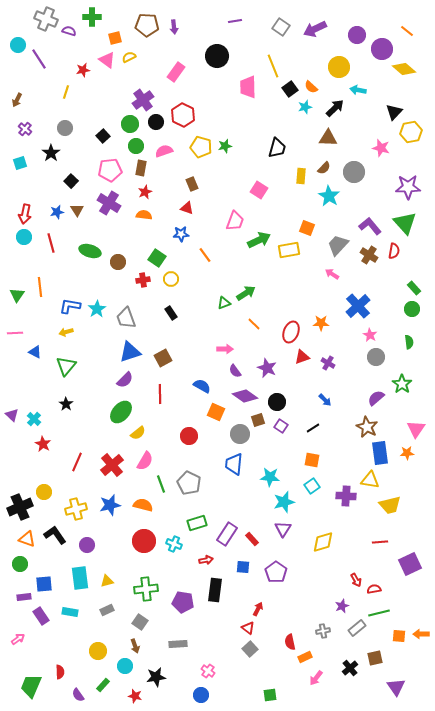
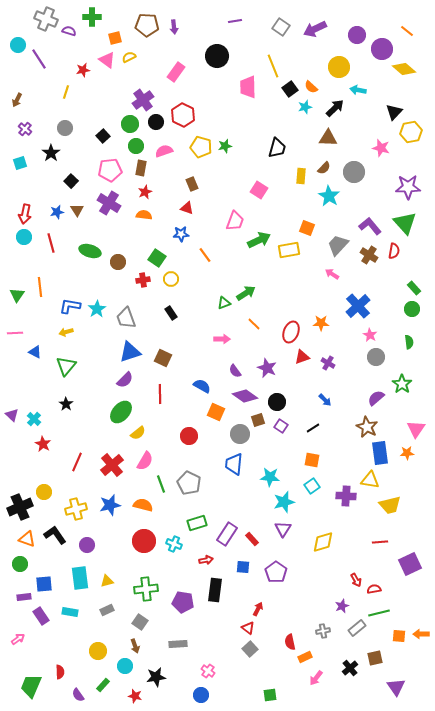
pink arrow at (225, 349): moved 3 px left, 10 px up
brown square at (163, 358): rotated 36 degrees counterclockwise
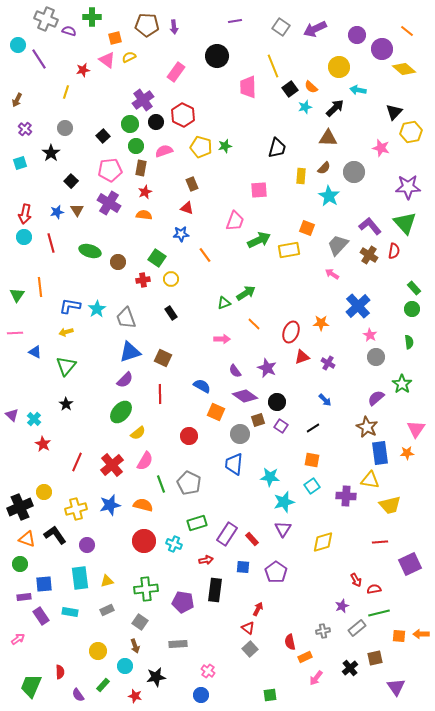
pink square at (259, 190): rotated 36 degrees counterclockwise
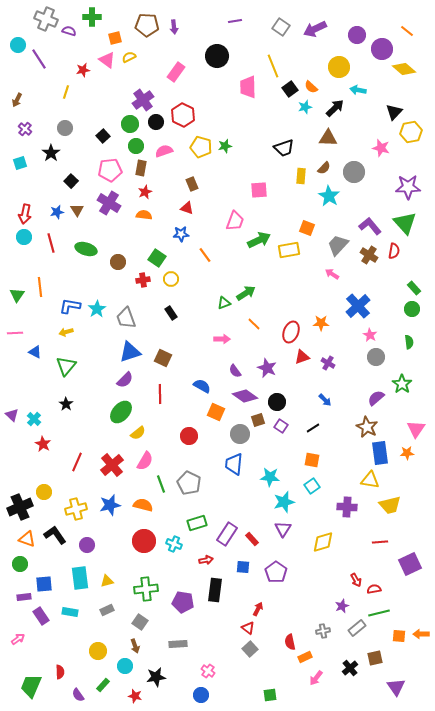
black trapezoid at (277, 148): moved 7 px right; rotated 55 degrees clockwise
green ellipse at (90, 251): moved 4 px left, 2 px up
purple cross at (346, 496): moved 1 px right, 11 px down
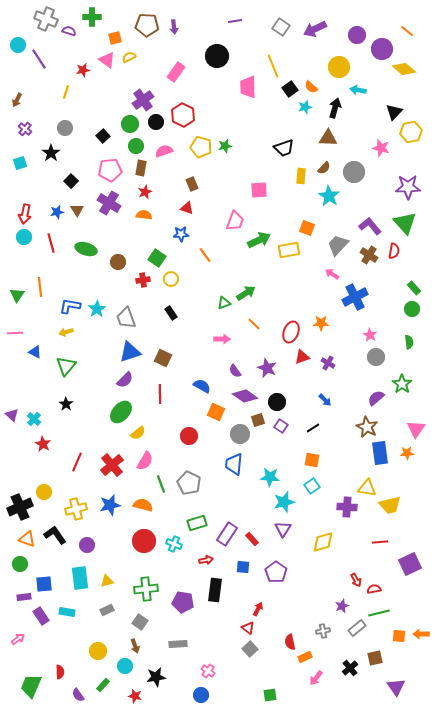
black arrow at (335, 108): rotated 30 degrees counterclockwise
blue cross at (358, 306): moved 3 px left, 9 px up; rotated 15 degrees clockwise
yellow triangle at (370, 480): moved 3 px left, 8 px down
cyan rectangle at (70, 612): moved 3 px left
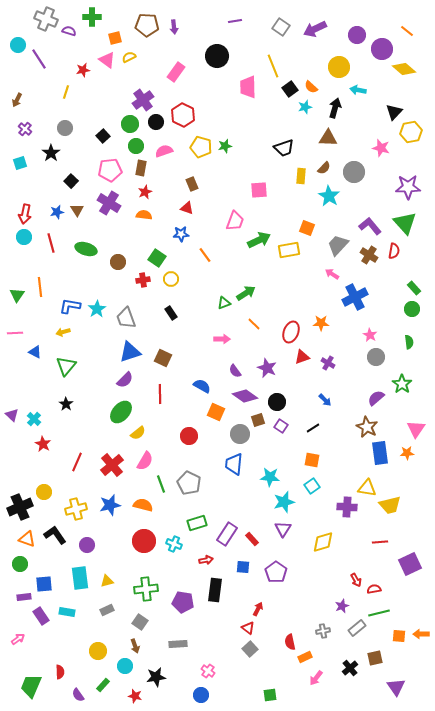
yellow arrow at (66, 332): moved 3 px left
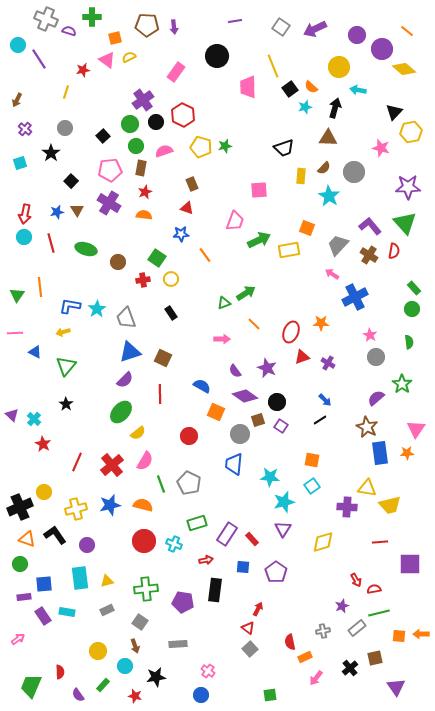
black line at (313, 428): moved 7 px right, 8 px up
purple square at (410, 564): rotated 25 degrees clockwise
purple rectangle at (41, 616): moved 2 px right
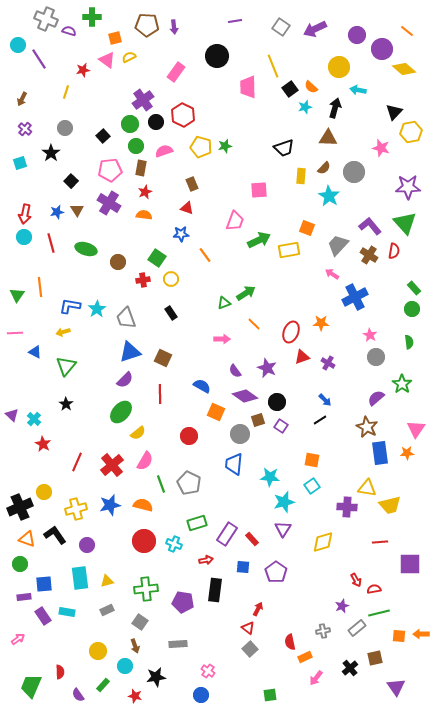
brown arrow at (17, 100): moved 5 px right, 1 px up
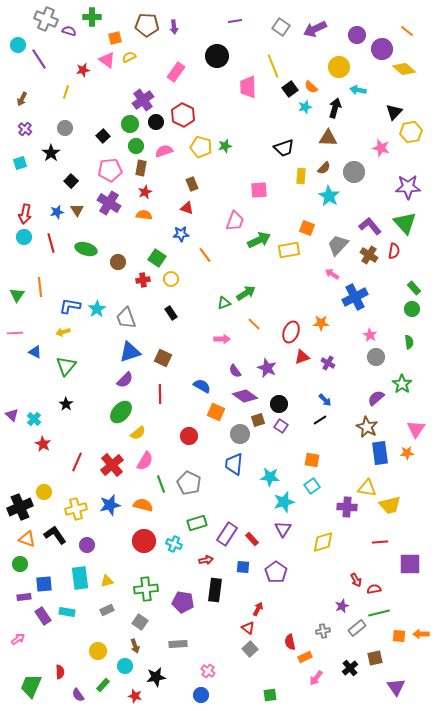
black circle at (277, 402): moved 2 px right, 2 px down
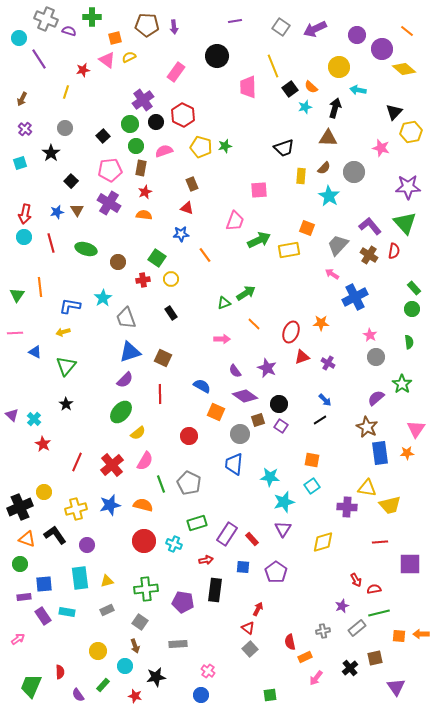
cyan circle at (18, 45): moved 1 px right, 7 px up
cyan star at (97, 309): moved 6 px right, 11 px up
